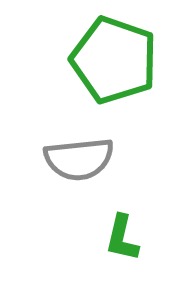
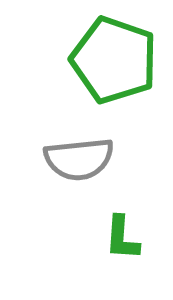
green L-shape: rotated 9 degrees counterclockwise
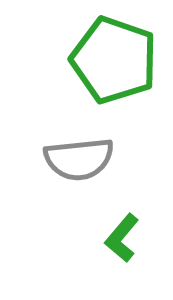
green L-shape: rotated 36 degrees clockwise
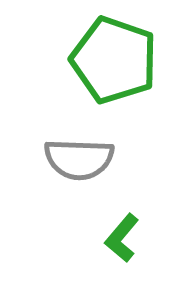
gray semicircle: rotated 8 degrees clockwise
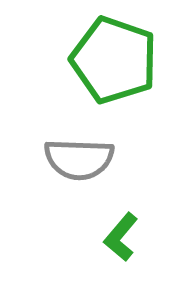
green L-shape: moved 1 px left, 1 px up
